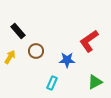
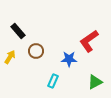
blue star: moved 2 px right, 1 px up
cyan rectangle: moved 1 px right, 2 px up
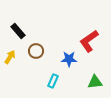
green triangle: rotated 21 degrees clockwise
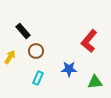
black rectangle: moved 5 px right
red L-shape: rotated 15 degrees counterclockwise
blue star: moved 10 px down
cyan rectangle: moved 15 px left, 3 px up
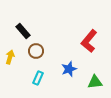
yellow arrow: rotated 16 degrees counterclockwise
blue star: rotated 21 degrees counterclockwise
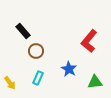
yellow arrow: moved 26 px down; rotated 128 degrees clockwise
blue star: rotated 21 degrees counterclockwise
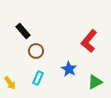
green triangle: rotated 21 degrees counterclockwise
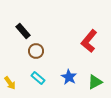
blue star: moved 8 px down
cyan rectangle: rotated 72 degrees counterclockwise
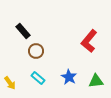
green triangle: moved 1 px right, 1 px up; rotated 21 degrees clockwise
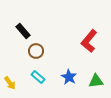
cyan rectangle: moved 1 px up
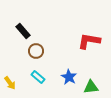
red L-shape: rotated 60 degrees clockwise
green triangle: moved 5 px left, 6 px down
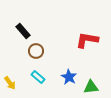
red L-shape: moved 2 px left, 1 px up
